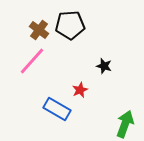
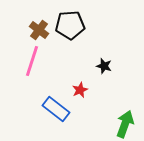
pink line: rotated 24 degrees counterclockwise
blue rectangle: moved 1 px left; rotated 8 degrees clockwise
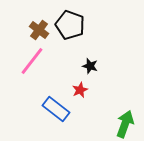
black pentagon: rotated 24 degrees clockwise
pink line: rotated 20 degrees clockwise
black star: moved 14 px left
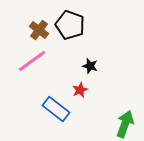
pink line: rotated 16 degrees clockwise
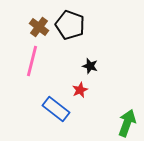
brown cross: moved 3 px up
pink line: rotated 40 degrees counterclockwise
green arrow: moved 2 px right, 1 px up
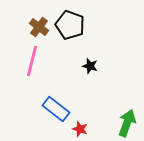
red star: moved 39 px down; rotated 28 degrees counterclockwise
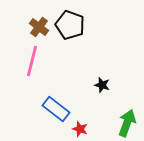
black star: moved 12 px right, 19 px down
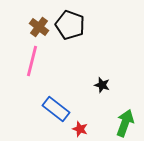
green arrow: moved 2 px left
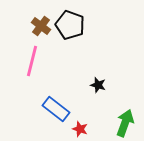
brown cross: moved 2 px right, 1 px up
black star: moved 4 px left
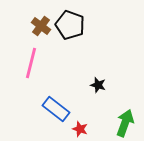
pink line: moved 1 px left, 2 px down
